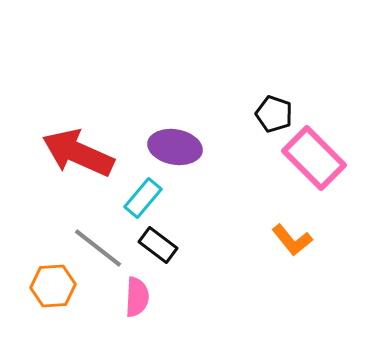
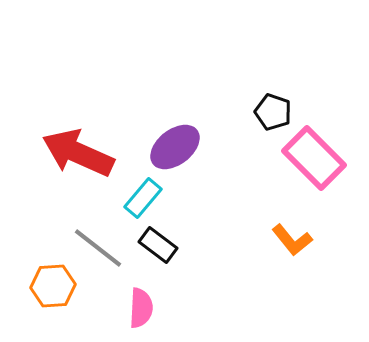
black pentagon: moved 1 px left, 2 px up
purple ellipse: rotated 48 degrees counterclockwise
pink semicircle: moved 4 px right, 11 px down
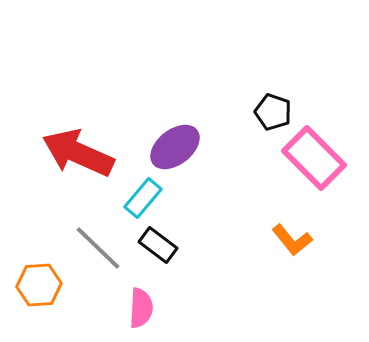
gray line: rotated 6 degrees clockwise
orange hexagon: moved 14 px left, 1 px up
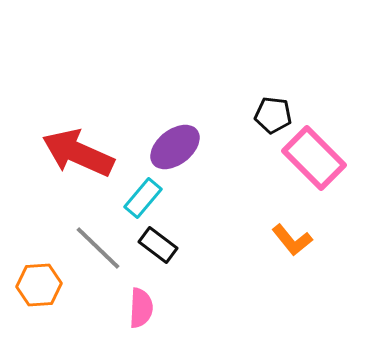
black pentagon: moved 3 px down; rotated 12 degrees counterclockwise
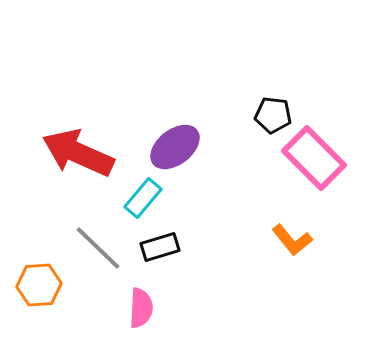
black rectangle: moved 2 px right, 2 px down; rotated 54 degrees counterclockwise
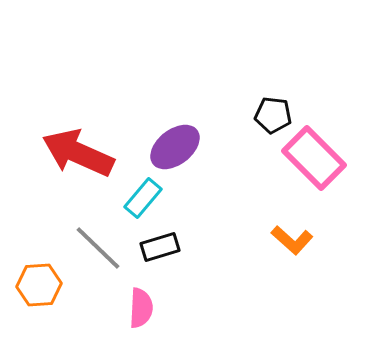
orange L-shape: rotated 9 degrees counterclockwise
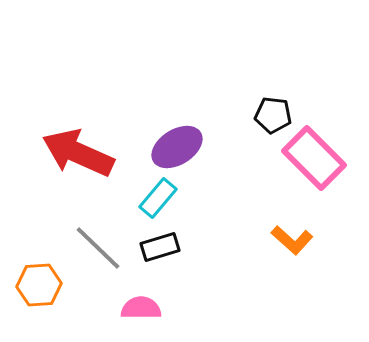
purple ellipse: moved 2 px right; rotated 6 degrees clockwise
cyan rectangle: moved 15 px right
pink semicircle: rotated 93 degrees counterclockwise
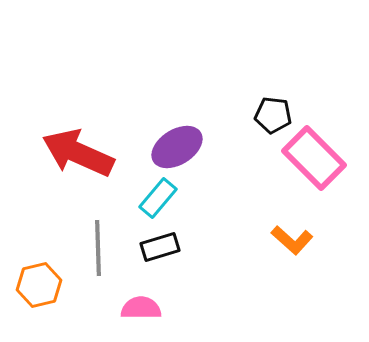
gray line: rotated 44 degrees clockwise
orange hexagon: rotated 9 degrees counterclockwise
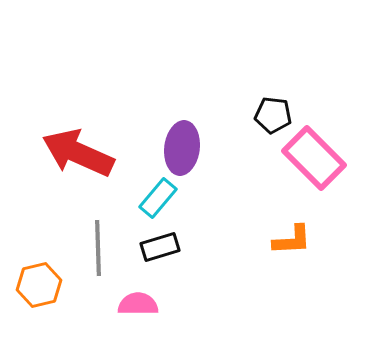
purple ellipse: moved 5 px right, 1 px down; rotated 51 degrees counterclockwise
orange L-shape: rotated 45 degrees counterclockwise
pink semicircle: moved 3 px left, 4 px up
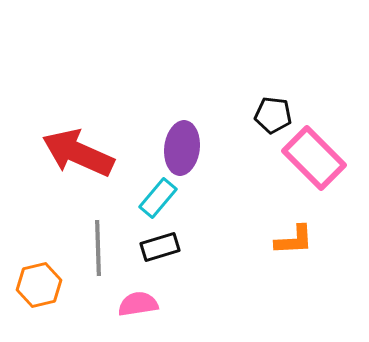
orange L-shape: moved 2 px right
pink semicircle: rotated 9 degrees counterclockwise
